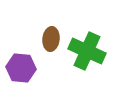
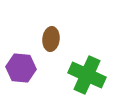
green cross: moved 24 px down
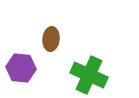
green cross: moved 2 px right
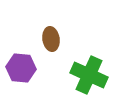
brown ellipse: rotated 15 degrees counterclockwise
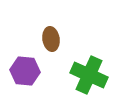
purple hexagon: moved 4 px right, 3 px down
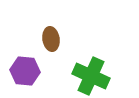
green cross: moved 2 px right, 1 px down
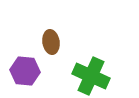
brown ellipse: moved 3 px down
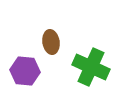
green cross: moved 9 px up
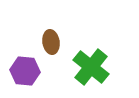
green cross: rotated 15 degrees clockwise
